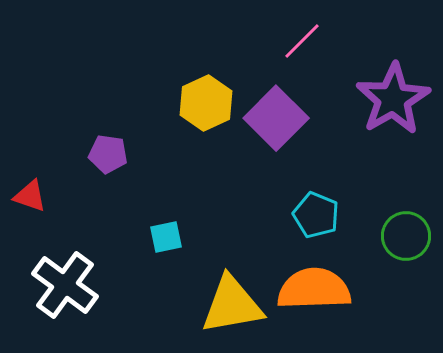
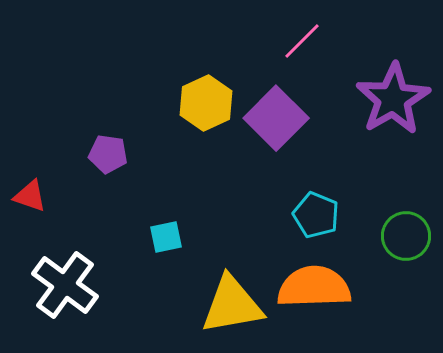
orange semicircle: moved 2 px up
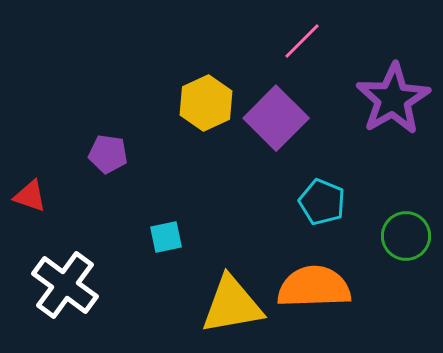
cyan pentagon: moved 6 px right, 13 px up
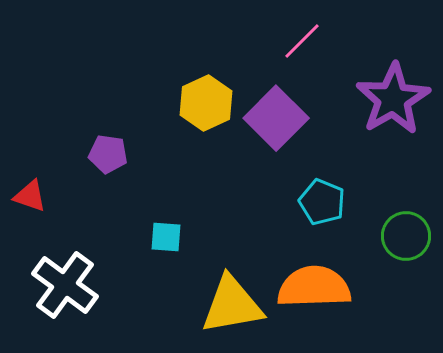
cyan square: rotated 16 degrees clockwise
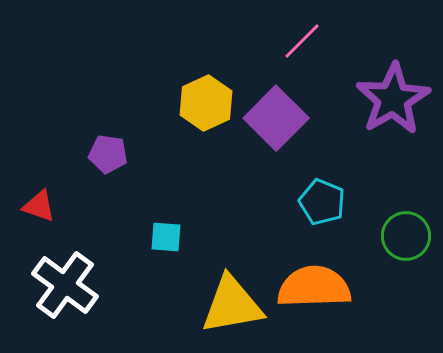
red triangle: moved 9 px right, 10 px down
